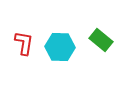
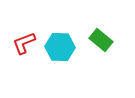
red L-shape: rotated 120 degrees counterclockwise
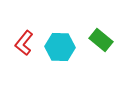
red L-shape: rotated 30 degrees counterclockwise
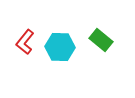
red L-shape: moved 1 px right, 1 px up
